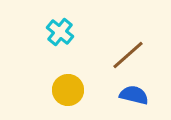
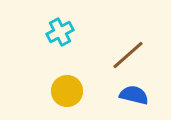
cyan cross: rotated 24 degrees clockwise
yellow circle: moved 1 px left, 1 px down
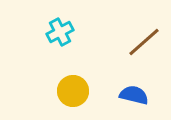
brown line: moved 16 px right, 13 px up
yellow circle: moved 6 px right
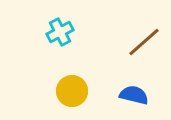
yellow circle: moved 1 px left
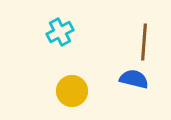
brown line: rotated 45 degrees counterclockwise
blue semicircle: moved 16 px up
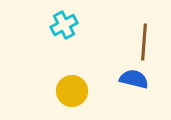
cyan cross: moved 4 px right, 7 px up
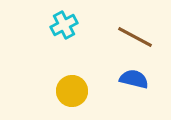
brown line: moved 9 px left, 5 px up; rotated 66 degrees counterclockwise
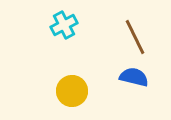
brown line: rotated 36 degrees clockwise
blue semicircle: moved 2 px up
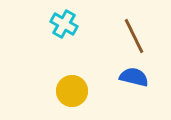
cyan cross: moved 1 px up; rotated 32 degrees counterclockwise
brown line: moved 1 px left, 1 px up
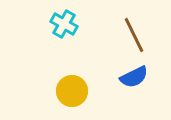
brown line: moved 1 px up
blue semicircle: rotated 140 degrees clockwise
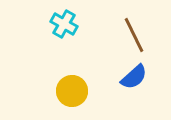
blue semicircle: rotated 16 degrees counterclockwise
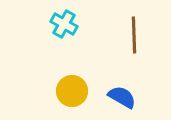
brown line: rotated 24 degrees clockwise
blue semicircle: moved 12 px left, 20 px down; rotated 108 degrees counterclockwise
